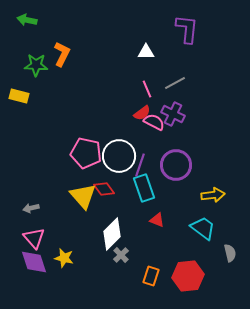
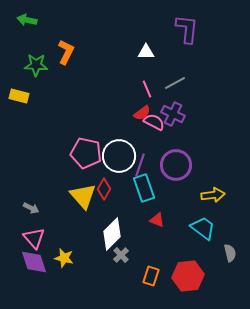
orange L-shape: moved 4 px right, 2 px up
red diamond: rotated 65 degrees clockwise
gray arrow: rotated 140 degrees counterclockwise
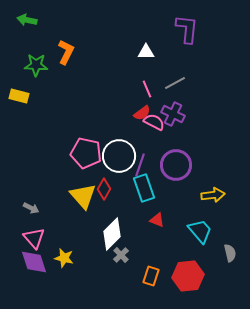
cyan trapezoid: moved 3 px left, 3 px down; rotated 12 degrees clockwise
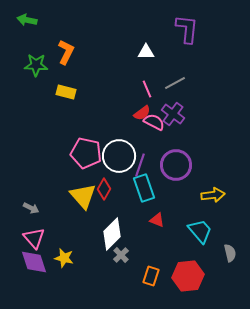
yellow rectangle: moved 47 px right, 4 px up
purple cross: rotated 10 degrees clockwise
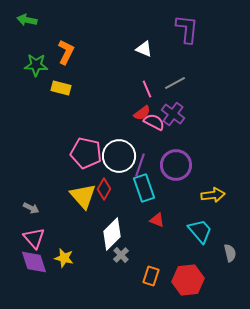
white triangle: moved 2 px left, 3 px up; rotated 24 degrees clockwise
yellow rectangle: moved 5 px left, 4 px up
red hexagon: moved 4 px down
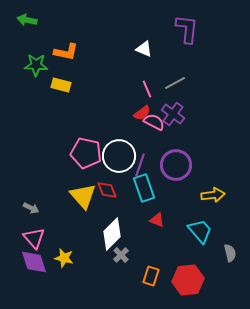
orange L-shape: rotated 75 degrees clockwise
yellow rectangle: moved 3 px up
red diamond: moved 3 px right, 1 px down; rotated 50 degrees counterclockwise
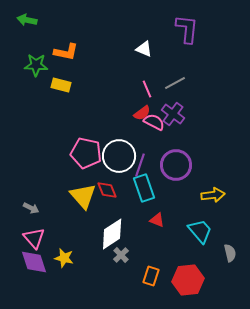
white diamond: rotated 12 degrees clockwise
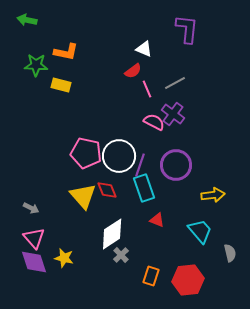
red semicircle: moved 9 px left, 42 px up
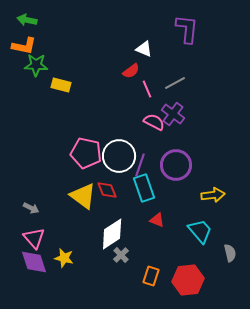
orange L-shape: moved 42 px left, 6 px up
red semicircle: moved 2 px left
yellow triangle: rotated 12 degrees counterclockwise
